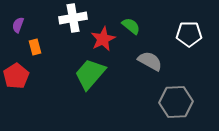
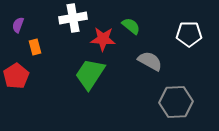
red star: rotated 30 degrees clockwise
green trapezoid: rotated 8 degrees counterclockwise
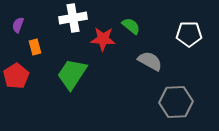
green trapezoid: moved 18 px left
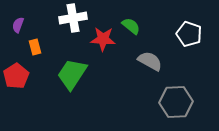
white pentagon: rotated 20 degrees clockwise
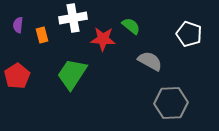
purple semicircle: rotated 14 degrees counterclockwise
orange rectangle: moved 7 px right, 12 px up
red pentagon: moved 1 px right
gray hexagon: moved 5 px left, 1 px down
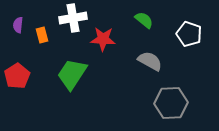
green semicircle: moved 13 px right, 6 px up
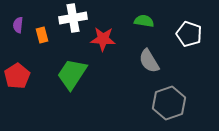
green semicircle: moved 1 px down; rotated 30 degrees counterclockwise
gray semicircle: moved 1 px left; rotated 150 degrees counterclockwise
gray hexagon: moved 2 px left; rotated 16 degrees counterclockwise
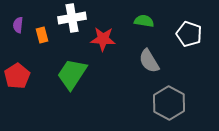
white cross: moved 1 px left
gray hexagon: rotated 12 degrees counterclockwise
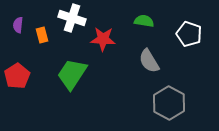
white cross: rotated 28 degrees clockwise
